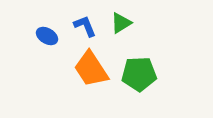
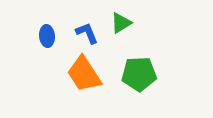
blue L-shape: moved 2 px right, 7 px down
blue ellipse: rotated 55 degrees clockwise
orange trapezoid: moved 7 px left, 5 px down
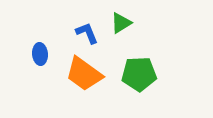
blue ellipse: moved 7 px left, 18 px down
orange trapezoid: rotated 21 degrees counterclockwise
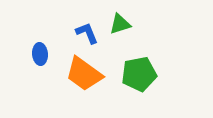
green triangle: moved 1 px left, 1 px down; rotated 15 degrees clockwise
green pentagon: rotated 8 degrees counterclockwise
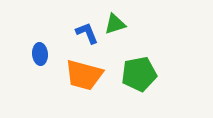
green triangle: moved 5 px left
orange trapezoid: moved 1 px down; rotated 21 degrees counterclockwise
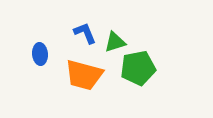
green triangle: moved 18 px down
blue L-shape: moved 2 px left
green pentagon: moved 1 px left, 6 px up
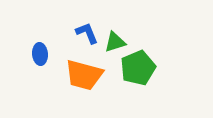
blue L-shape: moved 2 px right
green pentagon: rotated 12 degrees counterclockwise
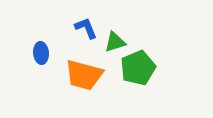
blue L-shape: moved 1 px left, 5 px up
blue ellipse: moved 1 px right, 1 px up
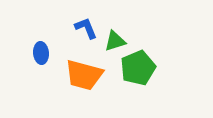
green triangle: moved 1 px up
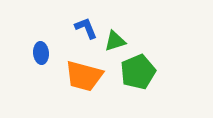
green pentagon: moved 4 px down
orange trapezoid: moved 1 px down
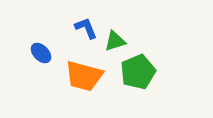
blue ellipse: rotated 40 degrees counterclockwise
